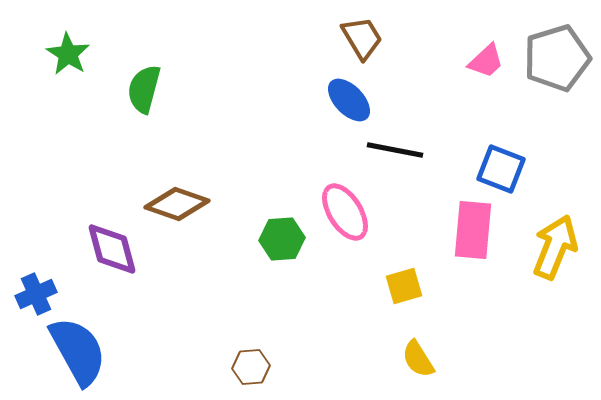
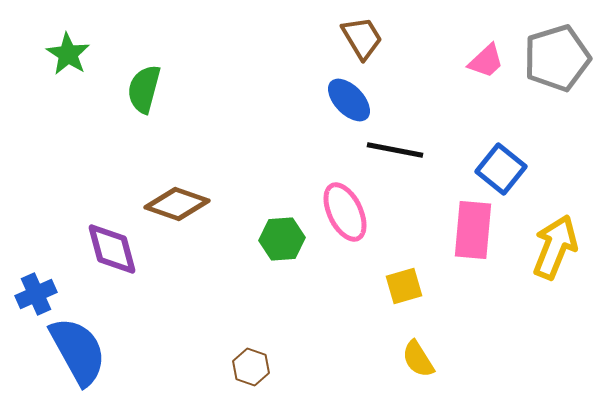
blue square: rotated 18 degrees clockwise
pink ellipse: rotated 6 degrees clockwise
brown hexagon: rotated 24 degrees clockwise
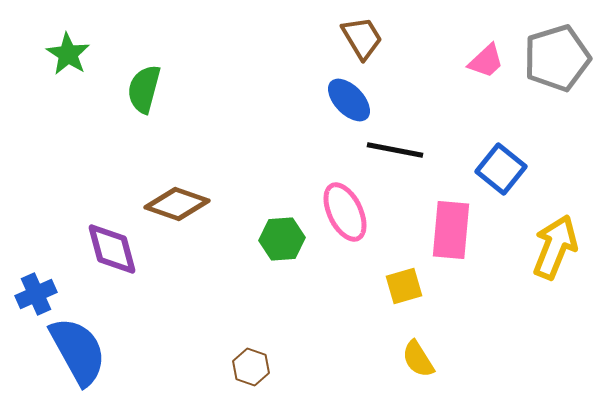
pink rectangle: moved 22 px left
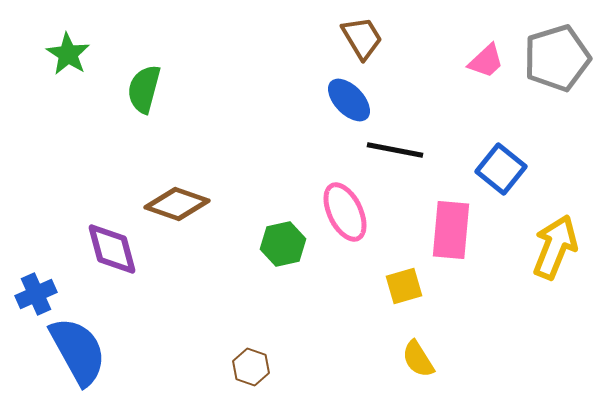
green hexagon: moved 1 px right, 5 px down; rotated 9 degrees counterclockwise
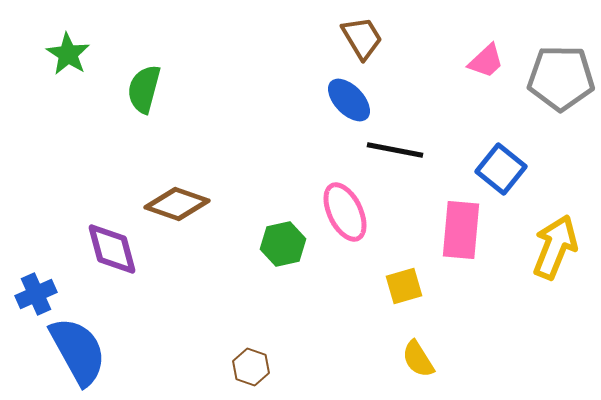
gray pentagon: moved 4 px right, 20 px down; rotated 18 degrees clockwise
pink rectangle: moved 10 px right
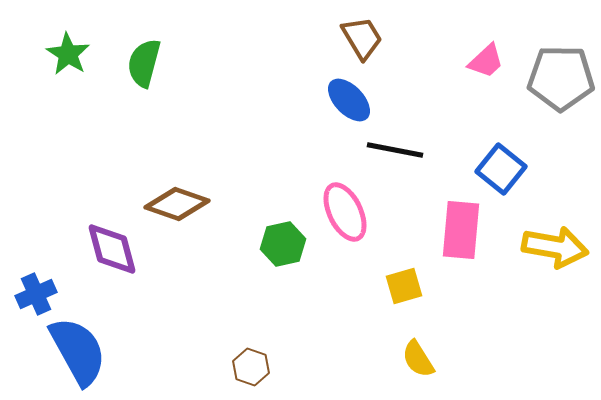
green semicircle: moved 26 px up
yellow arrow: rotated 78 degrees clockwise
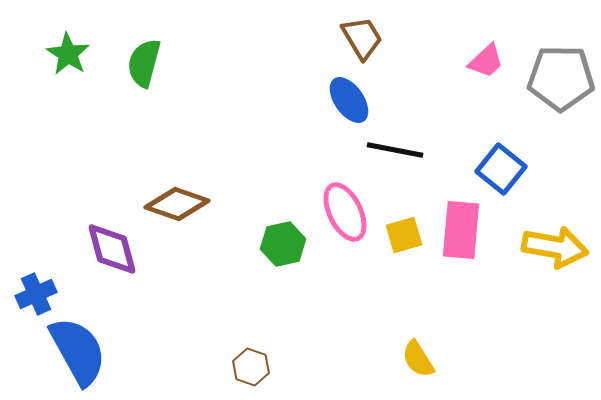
blue ellipse: rotated 9 degrees clockwise
yellow square: moved 51 px up
